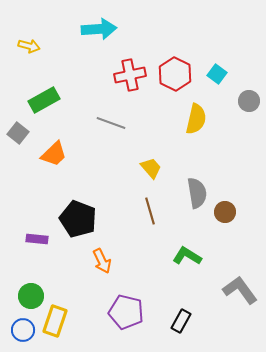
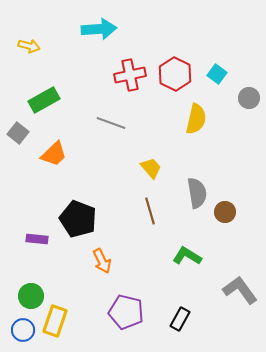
gray circle: moved 3 px up
black rectangle: moved 1 px left, 2 px up
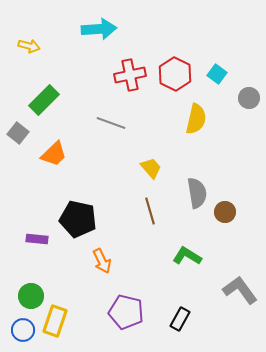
green rectangle: rotated 16 degrees counterclockwise
black pentagon: rotated 9 degrees counterclockwise
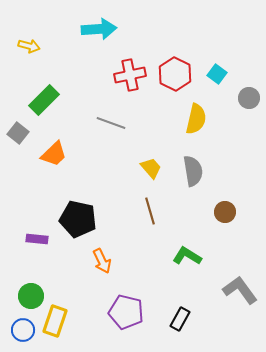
gray semicircle: moved 4 px left, 22 px up
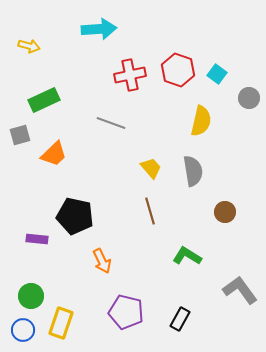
red hexagon: moved 3 px right, 4 px up; rotated 8 degrees counterclockwise
green rectangle: rotated 20 degrees clockwise
yellow semicircle: moved 5 px right, 2 px down
gray square: moved 2 px right, 2 px down; rotated 35 degrees clockwise
black pentagon: moved 3 px left, 3 px up
yellow rectangle: moved 6 px right, 2 px down
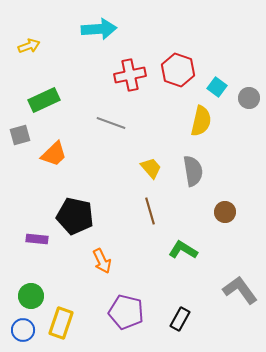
yellow arrow: rotated 35 degrees counterclockwise
cyan square: moved 13 px down
green L-shape: moved 4 px left, 6 px up
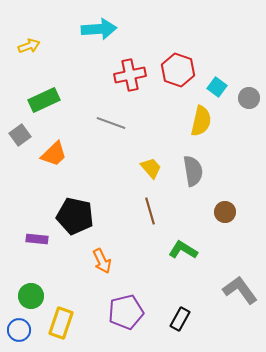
gray square: rotated 20 degrees counterclockwise
purple pentagon: rotated 28 degrees counterclockwise
blue circle: moved 4 px left
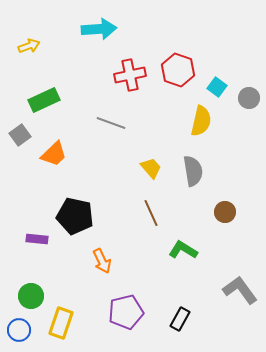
brown line: moved 1 px right, 2 px down; rotated 8 degrees counterclockwise
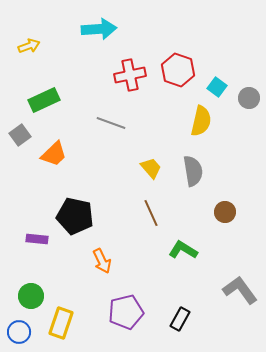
blue circle: moved 2 px down
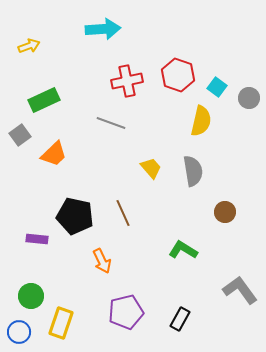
cyan arrow: moved 4 px right
red hexagon: moved 5 px down
red cross: moved 3 px left, 6 px down
brown line: moved 28 px left
